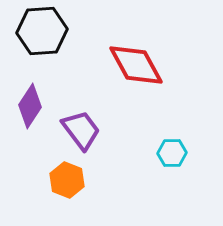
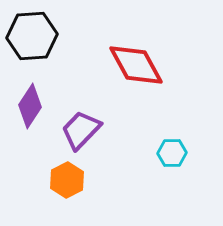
black hexagon: moved 10 px left, 5 px down
purple trapezoid: rotated 99 degrees counterclockwise
orange hexagon: rotated 12 degrees clockwise
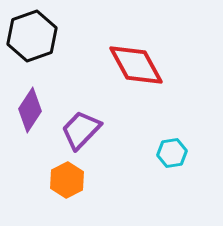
black hexagon: rotated 15 degrees counterclockwise
purple diamond: moved 4 px down
cyan hexagon: rotated 8 degrees counterclockwise
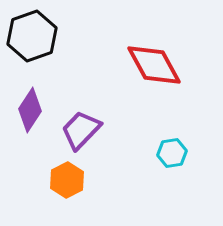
red diamond: moved 18 px right
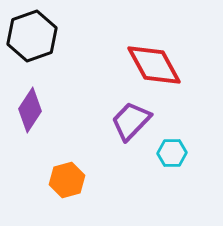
purple trapezoid: moved 50 px right, 9 px up
cyan hexagon: rotated 8 degrees clockwise
orange hexagon: rotated 12 degrees clockwise
